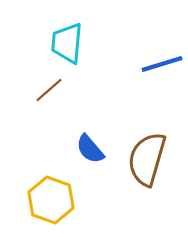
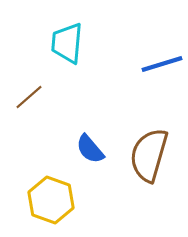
brown line: moved 20 px left, 7 px down
brown semicircle: moved 2 px right, 4 px up
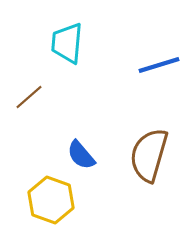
blue line: moved 3 px left, 1 px down
blue semicircle: moved 9 px left, 6 px down
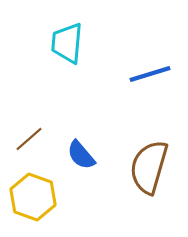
blue line: moved 9 px left, 9 px down
brown line: moved 42 px down
brown semicircle: moved 12 px down
yellow hexagon: moved 18 px left, 3 px up
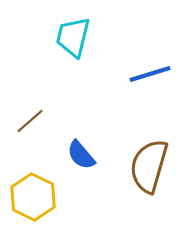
cyan trapezoid: moved 6 px right, 6 px up; rotated 9 degrees clockwise
brown line: moved 1 px right, 18 px up
brown semicircle: moved 1 px up
yellow hexagon: rotated 6 degrees clockwise
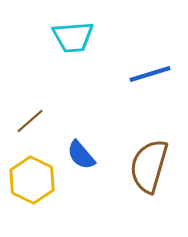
cyan trapezoid: rotated 108 degrees counterclockwise
yellow hexagon: moved 1 px left, 17 px up
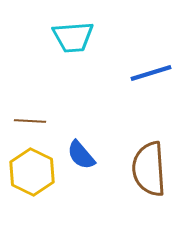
blue line: moved 1 px right, 1 px up
brown line: rotated 44 degrees clockwise
brown semicircle: moved 3 px down; rotated 20 degrees counterclockwise
yellow hexagon: moved 8 px up
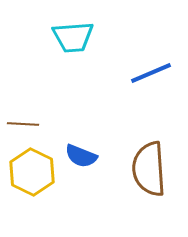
blue line: rotated 6 degrees counterclockwise
brown line: moved 7 px left, 3 px down
blue semicircle: moved 1 px down; rotated 28 degrees counterclockwise
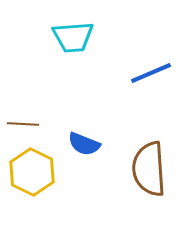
blue semicircle: moved 3 px right, 12 px up
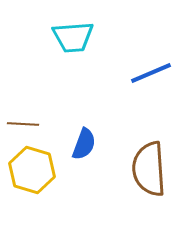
blue semicircle: rotated 92 degrees counterclockwise
yellow hexagon: moved 2 px up; rotated 9 degrees counterclockwise
